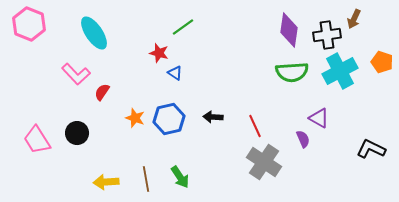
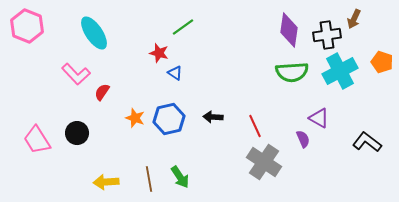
pink hexagon: moved 2 px left, 2 px down
black L-shape: moved 4 px left, 7 px up; rotated 12 degrees clockwise
brown line: moved 3 px right
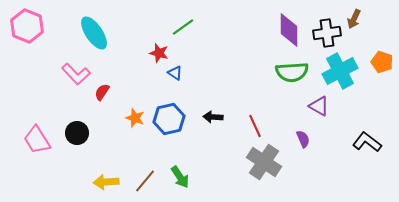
purple diamond: rotated 8 degrees counterclockwise
black cross: moved 2 px up
purple triangle: moved 12 px up
brown line: moved 4 px left, 2 px down; rotated 50 degrees clockwise
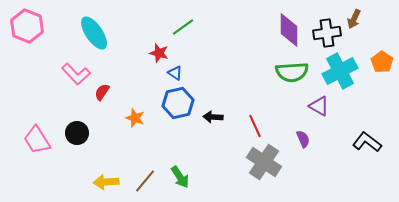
orange pentagon: rotated 15 degrees clockwise
blue hexagon: moved 9 px right, 16 px up
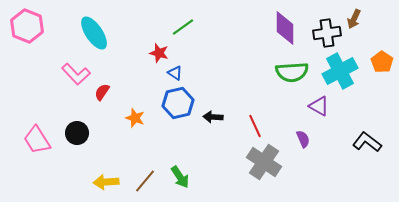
purple diamond: moved 4 px left, 2 px up
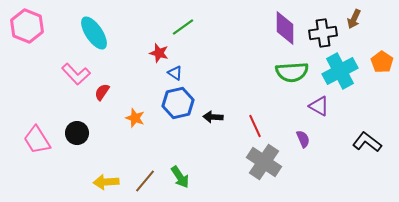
black cross: moved 4 px left
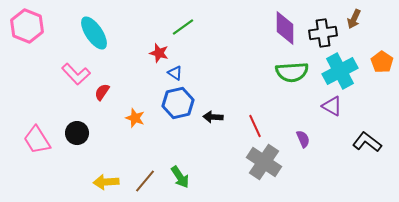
purple triangle: moved 13 px right
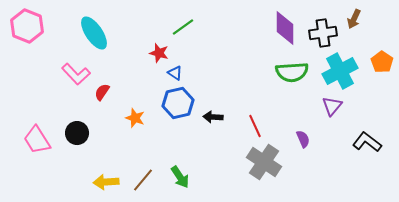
purple triangle: rotated 40 degrees clockwise
brown line: moved 2 px left, 1 px up
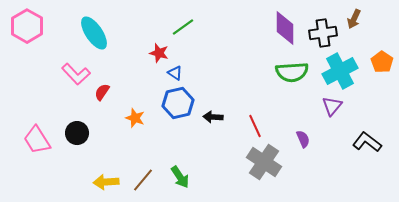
pink hexagon: rotated 8 degrees clockwise
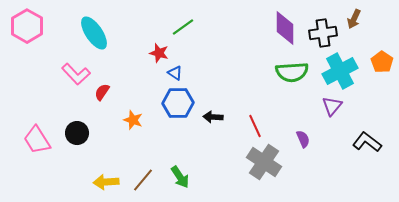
blue hexagon: rotated 12 degrees clockwise
orange star: moved 2 px left, 2 px down
